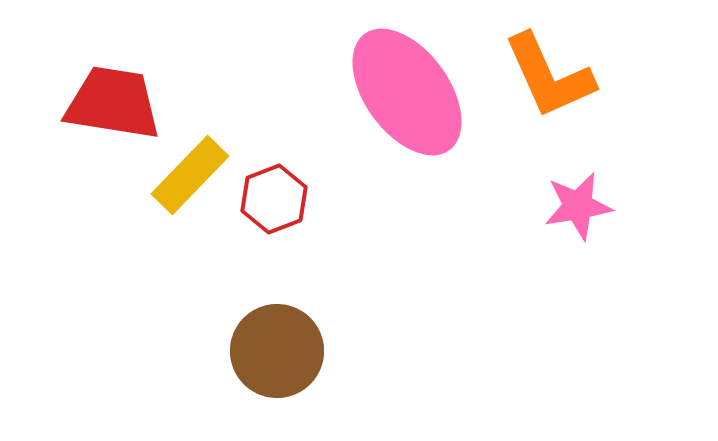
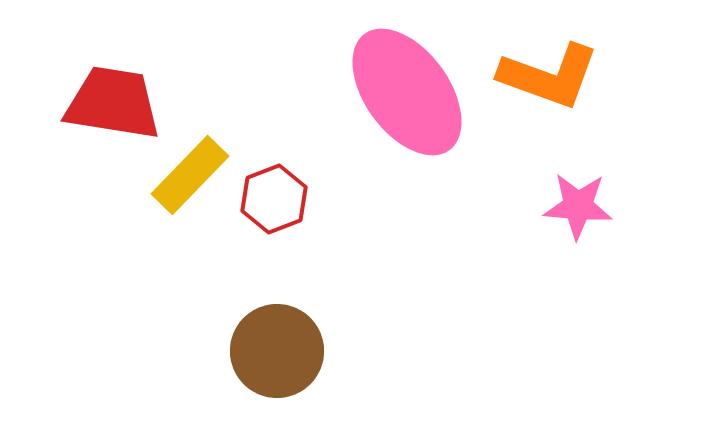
orange L-shape: rotated 46 degrees counterclockwise
pink star: rotated 14 degrees clockwise
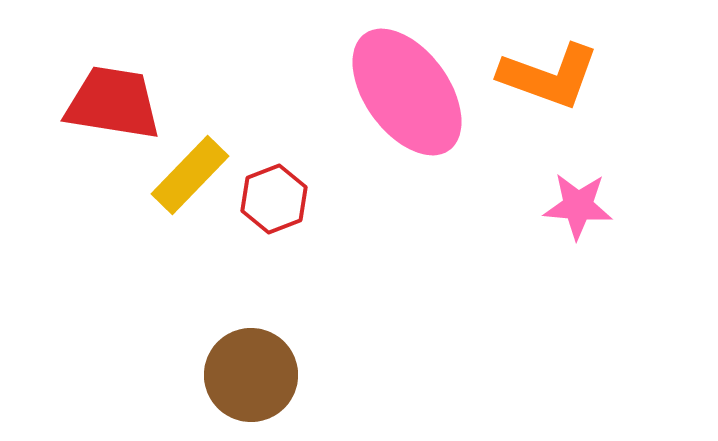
brown circle: moved 26 px left, 24 px down
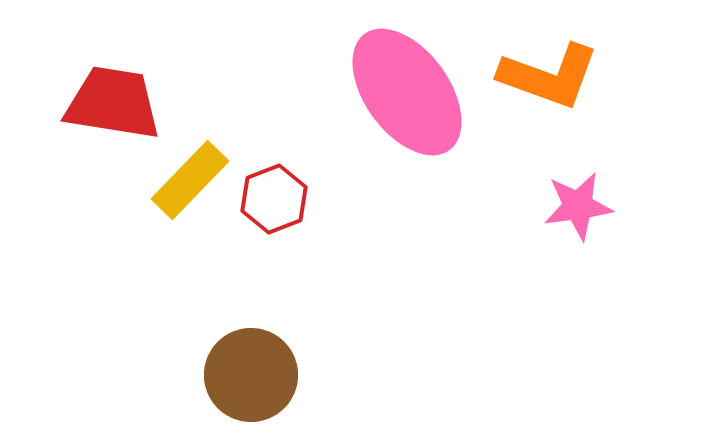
yellow rectangle: moved 5 px down
pink star: rotated 12 degrees counterclockwise
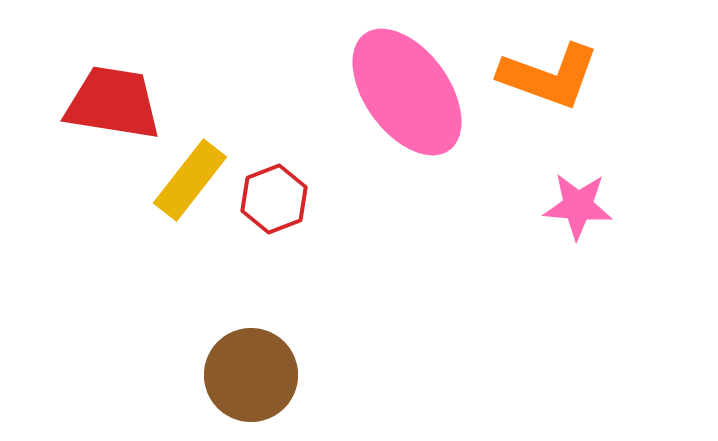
yellow rectangle: rotated 6 degrees counterclockwise
pink star: rotated 12 degrees clockwise
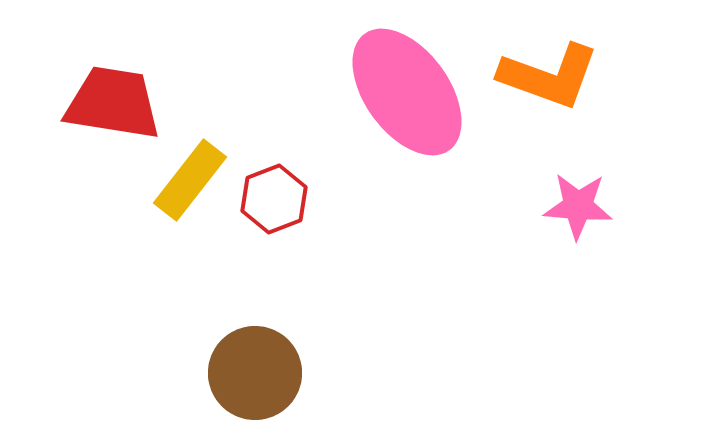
brown circle: moved 4 px right, 2 px up
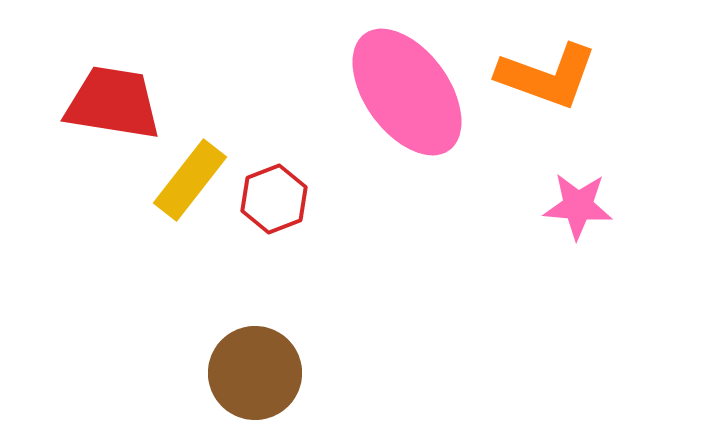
orange L-shape: moved 2 px left
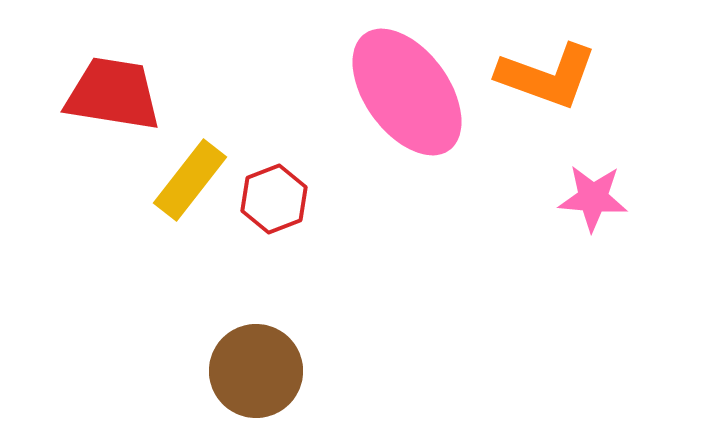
red trapezoid: moved 9 px up
pink star: moved 15 px right, 8 px up
brown circle: moved 1 px right, 2 px up
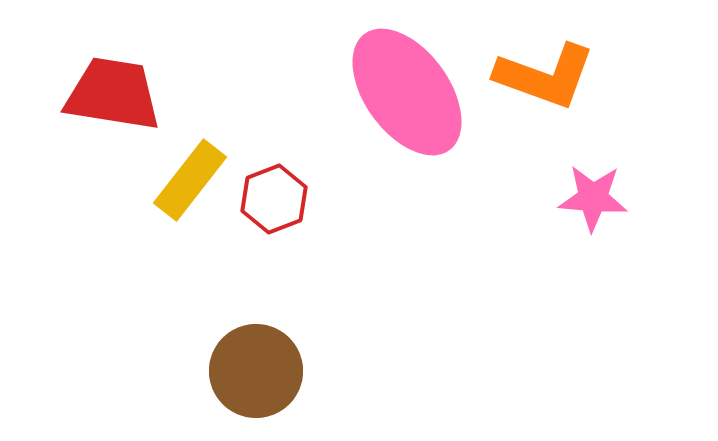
orange L-shape: moved 2 px left
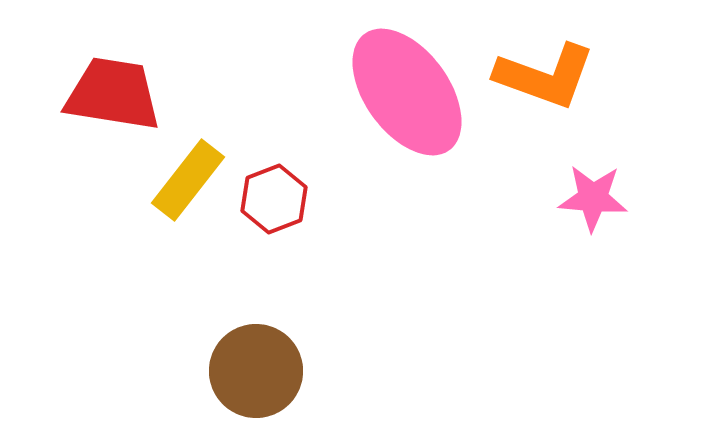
yellow rectangle: moved 2 px left
